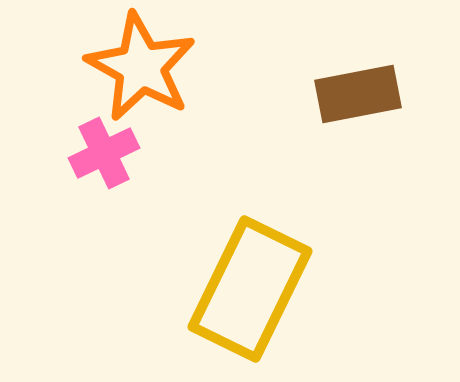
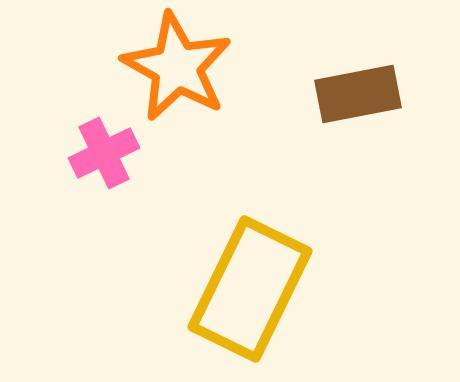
orange star: moved 36 px right
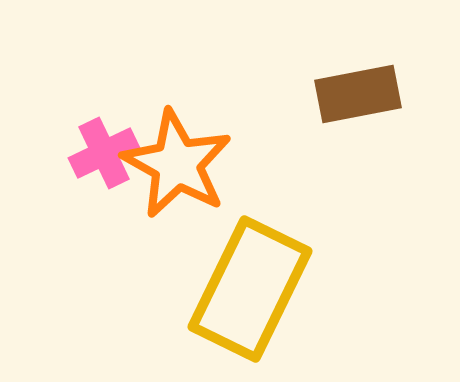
orange star: moved 97 px down
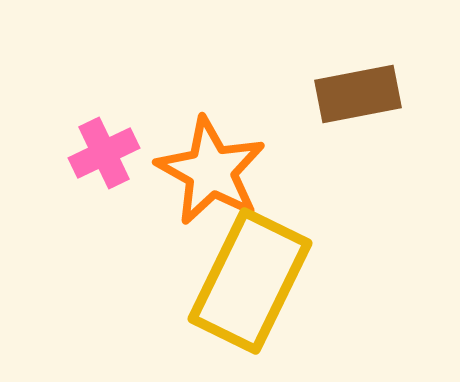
orange star: moved 34 px right, 7 px down
yellow rectangle: moved 8 px up
